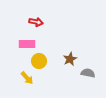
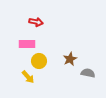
yellow arrow: moved 1 px right, 1 px up
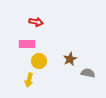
yellow arrow: moved 1 px right, 3 px down; rotated 56 degrees clockwise
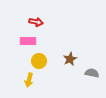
pink rectangle: moved 1 px right, 3 px up
gray semicircle: moved 4 px right
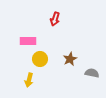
red arrow: moved 19 px right, 3 px up; rotated 96 degrees clockwise
yellow circle: moved 1 px right, 2 px up
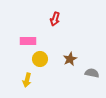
yellow arrow: moved 2 px left
